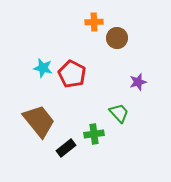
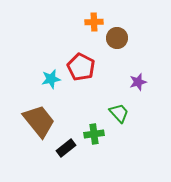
cyan star: moved 8 px right, 11 px down; rotated 24 degrees counterclockwise
red pentagon: moved 9 px right, 7 px up
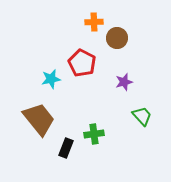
red pentagon: moved 1 px right, 4 px up
purple star: moved 14 px left
green trapezoid: moved 23 px right, 3 px down
brown trapezoid: moved 2 px up
black rectangle: rotated 30 degrees counterclockwise
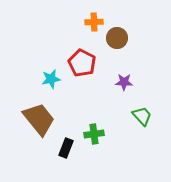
purple star: rotated 18 degrees clockwise
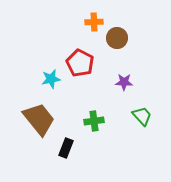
red pentagon: moved 2 px left
green cross: moved 13 px up
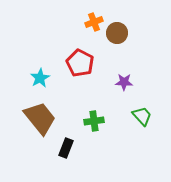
orange cross: rotated 18 degrees counterclockwise
brown circle: moved 5 px up
cyan star: moved 11 px left, 1 px up; rotated 18 degrees counterclockwise
brown trapezoid: moved 1 px right, 1 px up
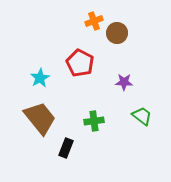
orange cross: moved 1 px up
green trapezoid: rotated 10 degrees counterclockwise
